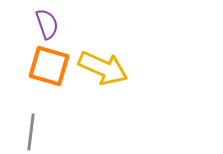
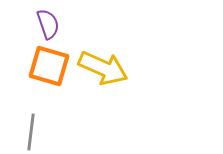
purple semicircle: moved 1 px right
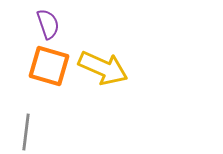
gray line: moved 5 px left
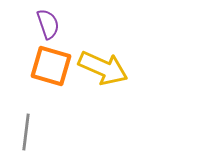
orange square: moved 2 px right
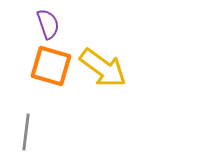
yellow arrow: rotated 12 degrees clockwise
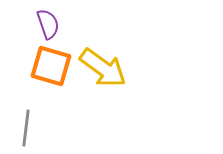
gray line: moved 4 px up
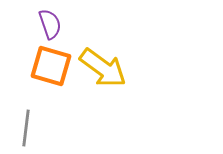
purple semicircle: moved 2 px right
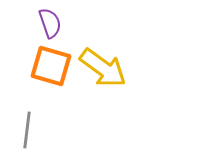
purple semicircle: moved 1 px up
gray line: moved 1 px right, 2 px down
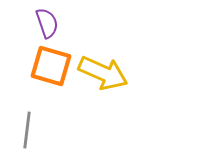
purple semicircle: moved 3 px left
yellow arrow: moved 5 px down; rotated 12 degrees counterclockwise
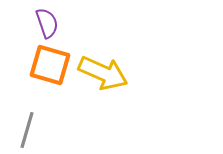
orange square: moved 1 px left, 1 px up
gray line: rotated 9 degrees clockwise
